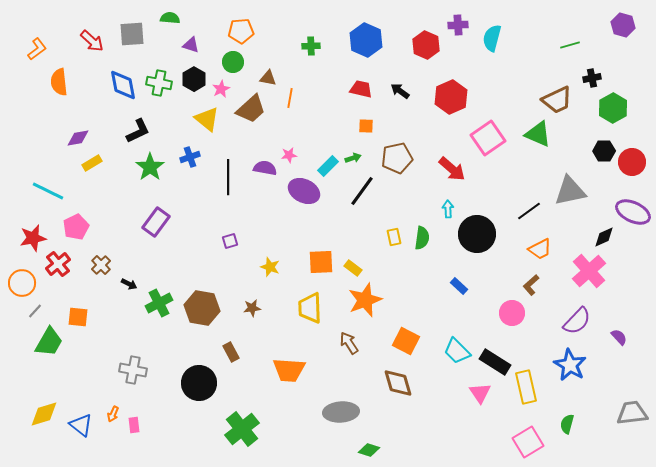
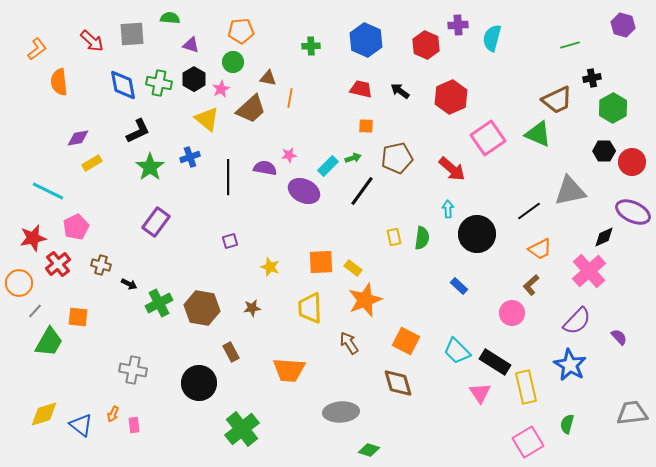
brown cross at (101, 265): rotated 30 degrees counterclockwise
orange circle at (22, 283): moved 3 px left
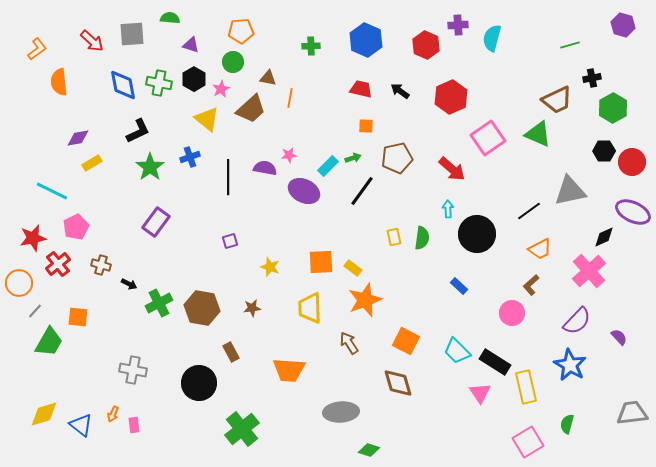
cyan line at (48, 191): moved 4 px right
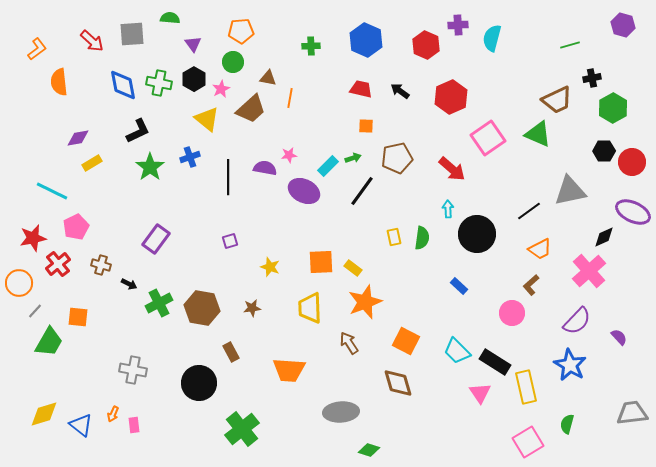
purple triangle at (191, 45): moved 2 px right, 1 px up; rotated 36 degrees clockwise
purple rectangle at (156, 222): moved 17 px down
orange star at (365, 300): moved 2 px down
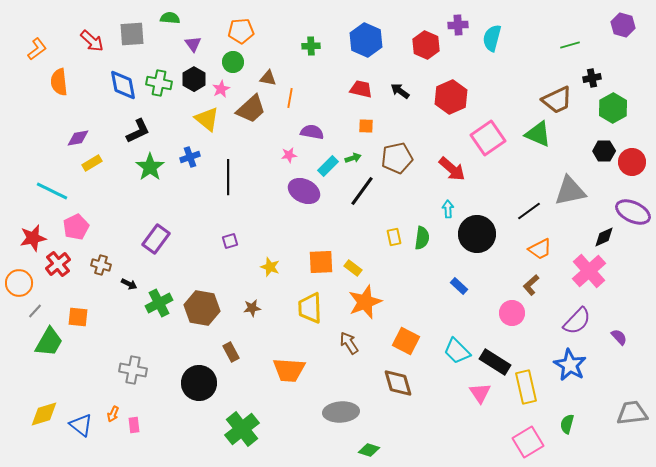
purple semicircle at (265, 168): moved 47 px right, 36 px up
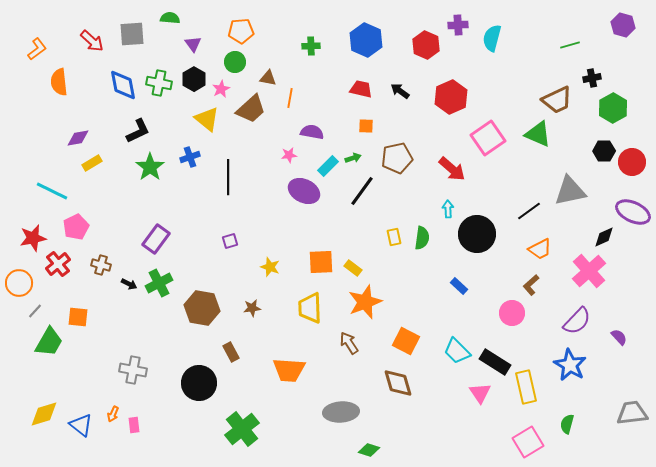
green circle at (233, 62): moved 2 px right
green cross at (159, 303): moved 20 px up
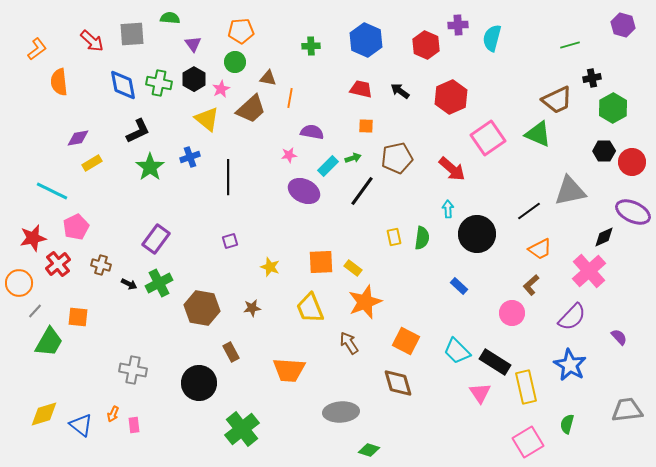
yellow trapezoid at (310, 308): rotated 20 degrees counterclockwise
purple semicircle at (577, 321): moved 5 px left, 4 px up
gray trapezoid at (632, 413): moved 5 px left, 3 px up
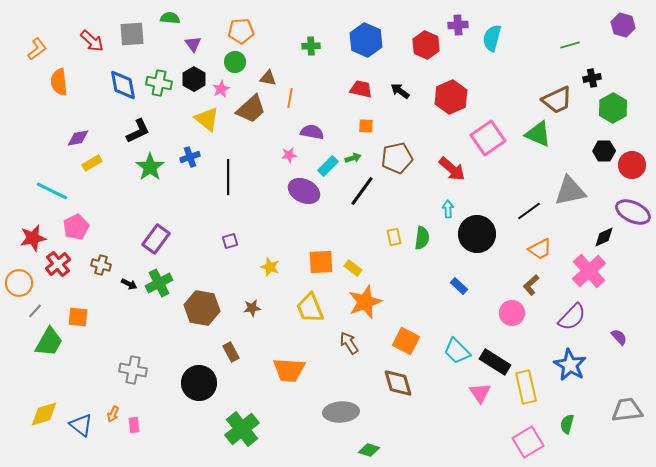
red circle at (632, 162): moved 3 px down
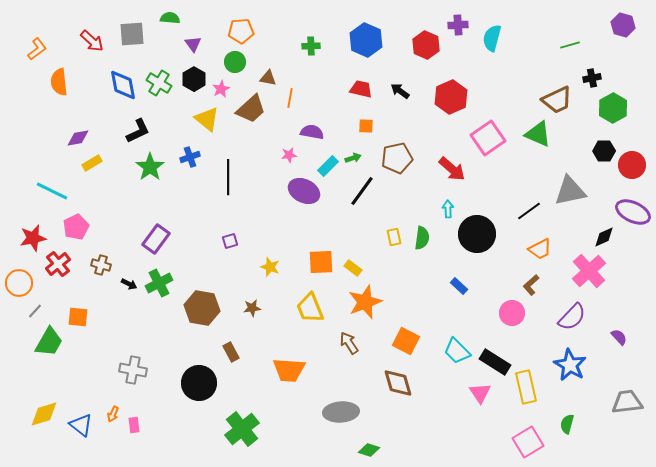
green cross at (159, 83): rotated 20 degrees clockwise
gray trapezoid at (627, 410): moved 8 px up
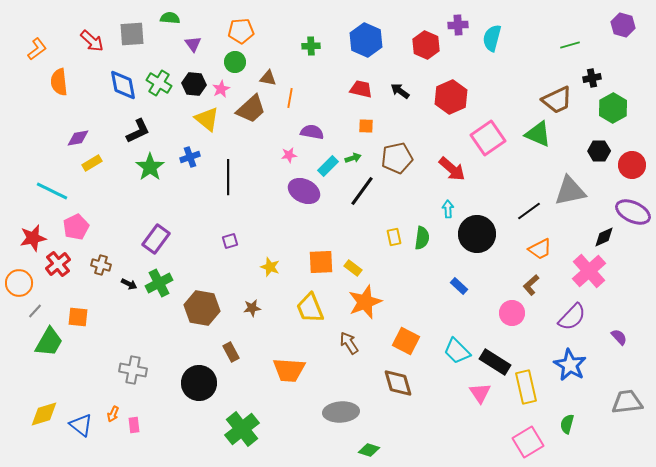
black hexagon at (194, 79): moved 5 px down; rotated 25 degrees counterclockwise
black hexagon at (604, 151): moved 5 px left
